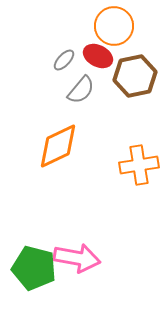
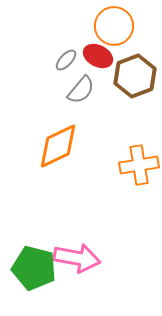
gray ellipse: moved 2 px right
brown hexagon: rotated 9 degrees counterclockwise
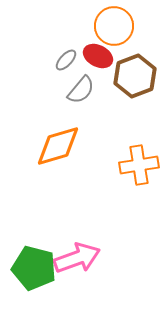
orange diamond: rotated 9 degrees clockwise
pink arrow: rotated 30 degrees counterclockwise
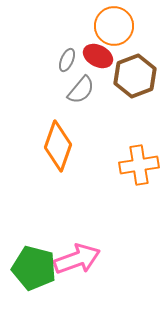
gray ellipse: moved 1 px right; rotated 20 degrees counterclockwise
orange diamond: rotated 54 degrees counterclockwise
pink arrow: moved 1 px down
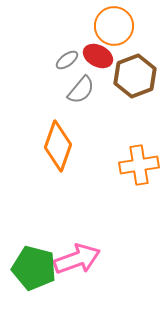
gray ellipse: rotated 30 degrees clockwise
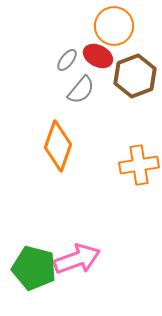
gray ellipse: rotated 15 degrees counterclockwise
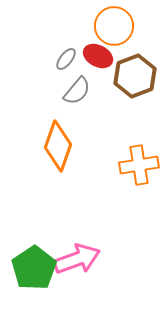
gray ellipse: moved 1 px left, 1 px up
gray semicircle: moved 4 px left, 1 px down
green pentagon: rotated 24 degrees clockwise
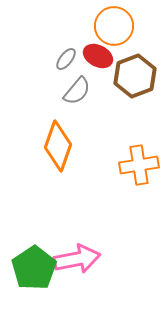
pink arrow: rotated 9 degrees clockwise
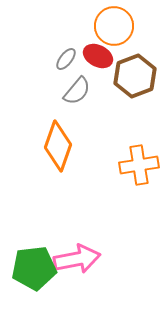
green pentagon: rotated 27 degrees clockwise
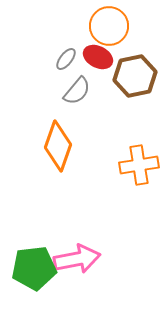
orange circle: moved 5 px left
red ellipse: moved 1 px down
brown hexagon: rotated 9 degrees clockwise
